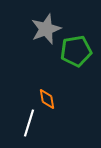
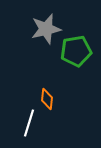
gray star: rotated 8 degrees clockwise
orange diamond: rotated 15 degrees clockwise
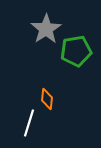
gray star: rotated 20 degrees counterclockwise
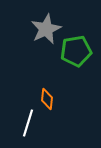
gray star: rotated 8 degrees clockwise
white line: moved 1 px left
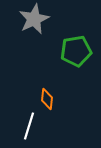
gray star: moved 12 px left, 10 px up
white line: moved 1 px right, 3 px down
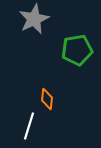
green pentagon: moved 1 px right, 1 px up
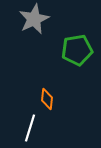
white line: moved 1 px right, 2 px down
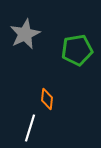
gray star: moved 9 px left, 15 px down
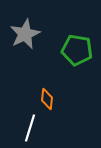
green pentagon: rotated 20 degrees clockwise
